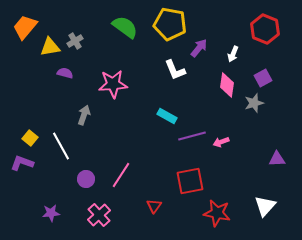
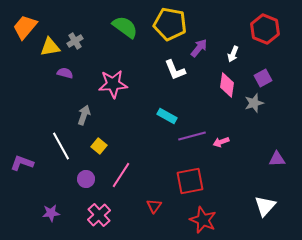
yellow square: moved 69 px right, 8 px down
red star: moved 14 px left, 7 px down; rotated 12 degrees clockwise
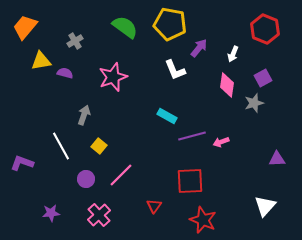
yellow triangle: moved 9 px left, 14 px down
pink star: moved 7 px up; rotated 16 degrees counterclockwise
pink line: rotated 12 degrees clockwise
red square: rotated 8 degrees clockwise
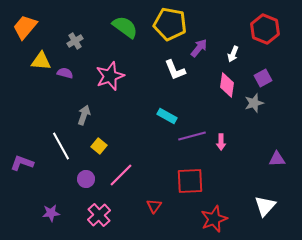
yellow triangle: rotated 15 degrees clockwise
pink star: moved 3 px left, 1 px up
pink arrow: rotated 70 degrees counterclockwise
red star: moved 11 px right, 1 px up; rotated 28 degrees clockwise
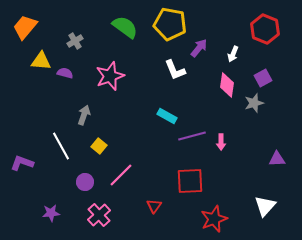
purple circle: moved 1 px left, 3 px down
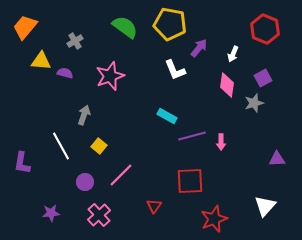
purple L-shape: rotated 100 degrees counterclockwise
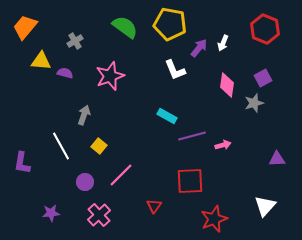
white arrow: moved 10 px left, 11 px up
pink arrow: moved 2 px right, 3 px down; rotated 105 degrees counterclockwise
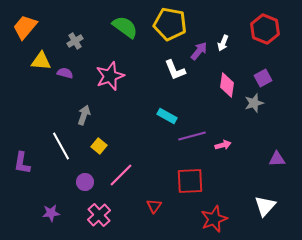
purple arrow: moved 3 px down
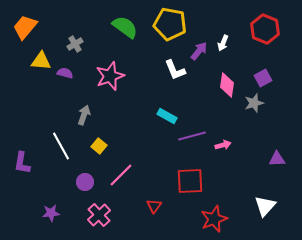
gray cross: moved 3 px down
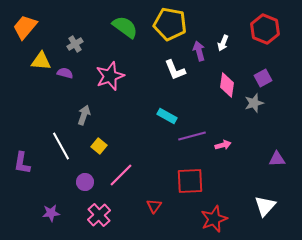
purple arrow: rotated 54 degrees counterclockwise
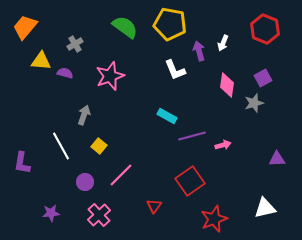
red square: rotated 32 degrees counterclockwise
white triangle: moved 2 px down; rotated 35 degrees clockwise
